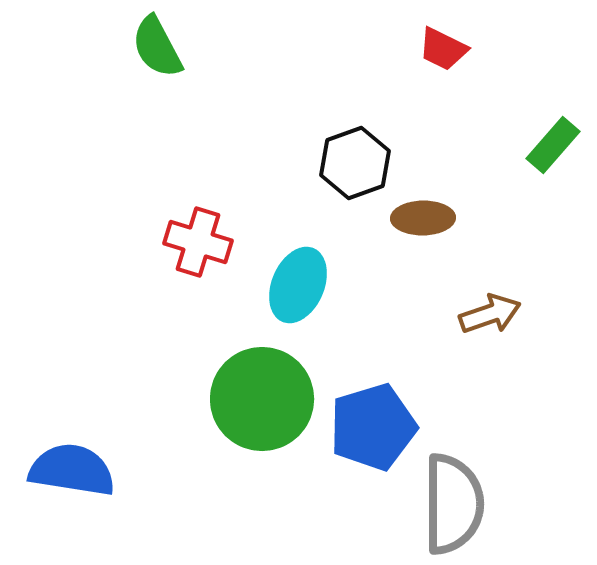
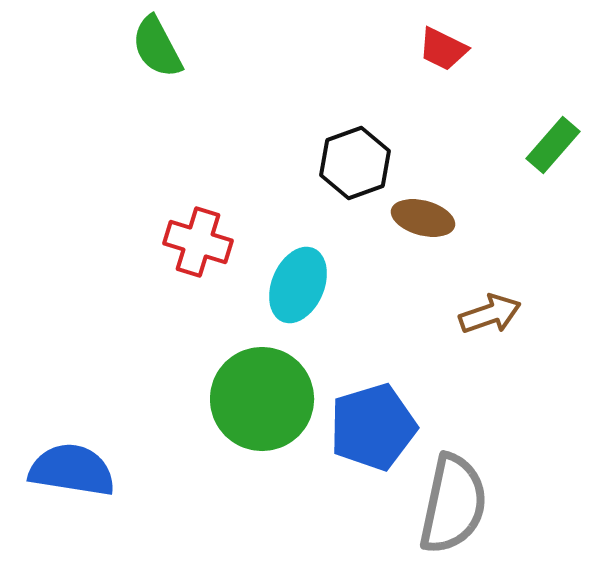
brown ellipse: rotated 16 degrees clockwise
gray semicircle: rotated 12 degrees clockwise
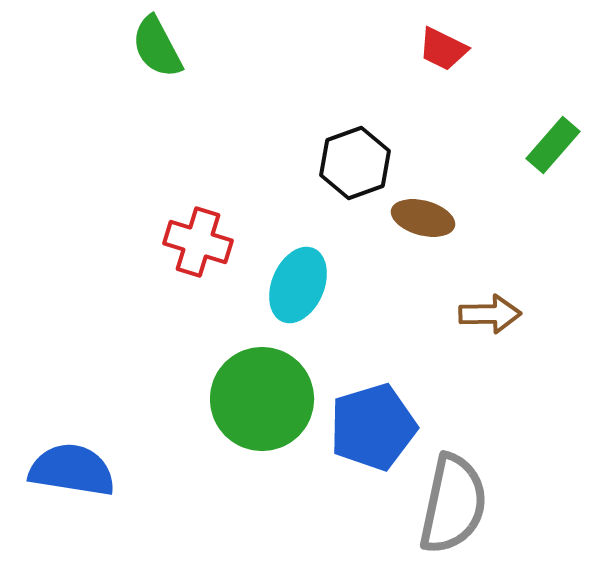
brown arrow: rotated 18 degrees clockwise
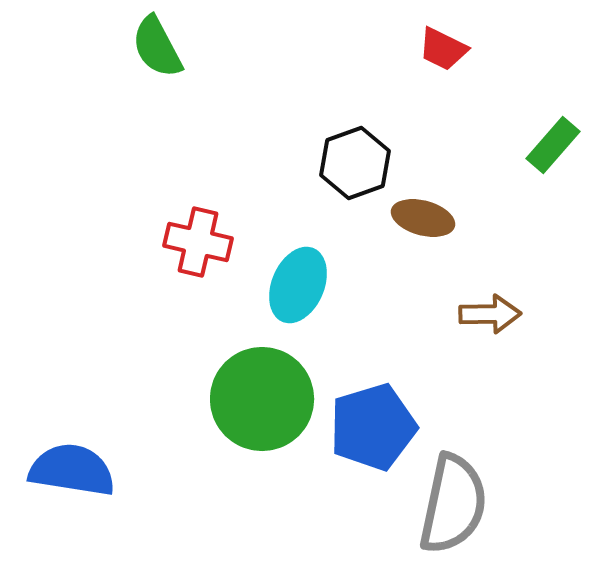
red cross: rotated 4 degrees counterclockwise
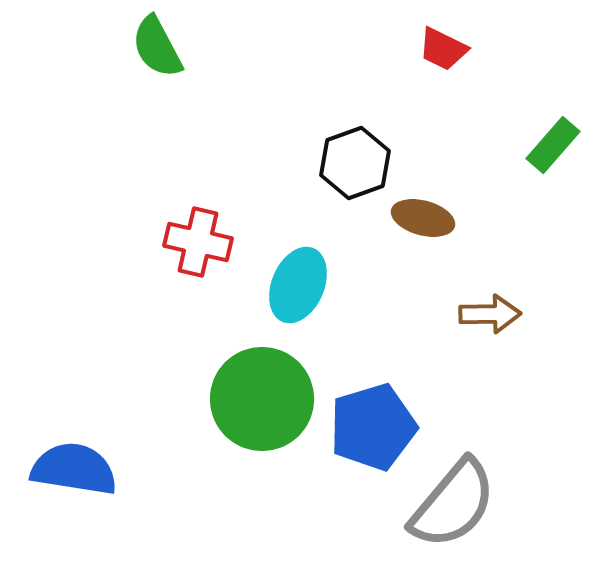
blue semicircle: moved 2 px right, 1 px up
gray semicircle: rotated 28 degrees clockwise
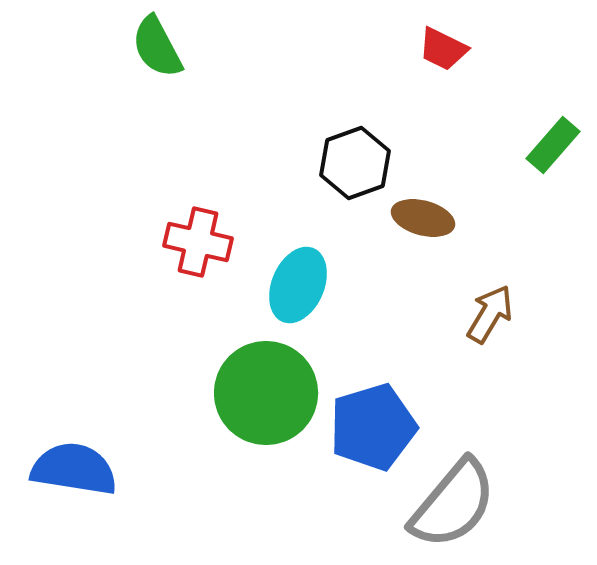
brown arrow: rotated 58 degrees counterclockwise
green circle: moved 4 px right, 6 px up
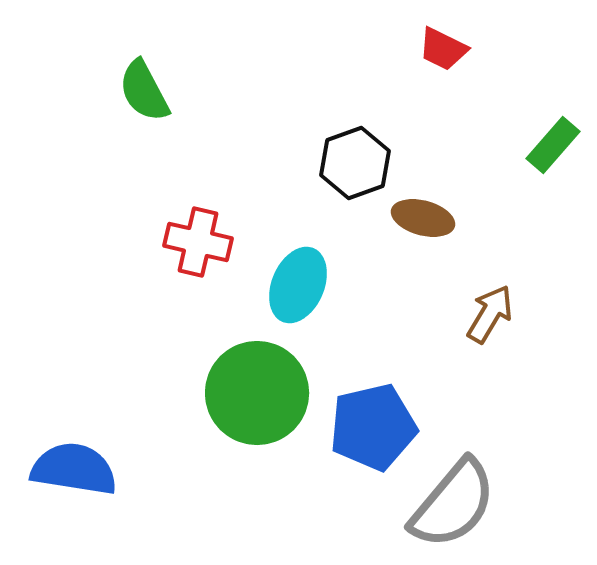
green semicircle: moved 13 px left, 44 px down
green circle: moved 9 px left
blue pentagon: rotated 4 degrees clockwise
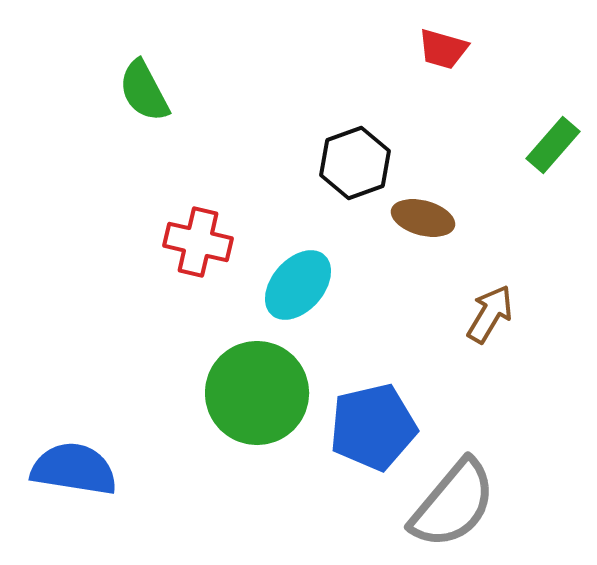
red trapezoid: rotated 10 degrees counterclockwise
cyan ellipse: rotated 18 degrees clockwise
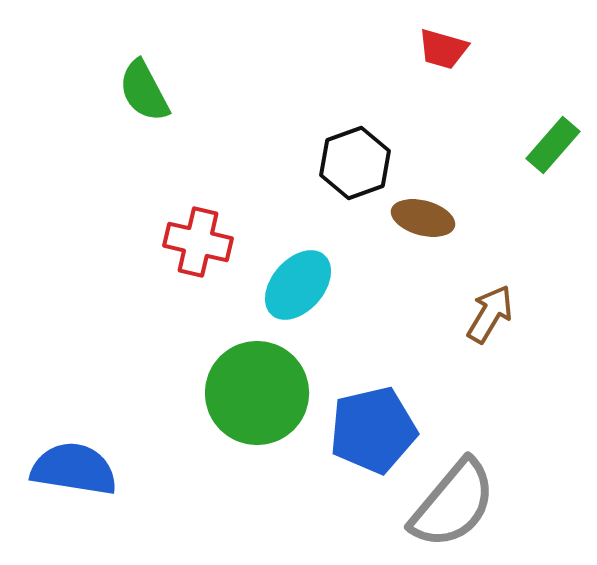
blue pentagon: moved 3 px down
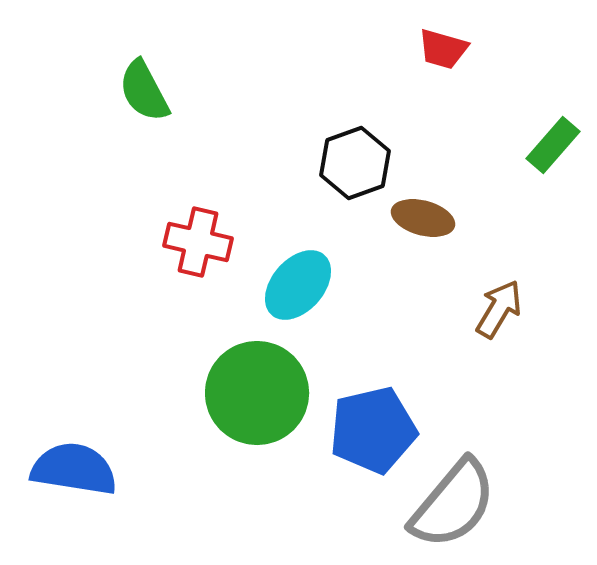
brown arrow: moved 9 px right, 5 px up
